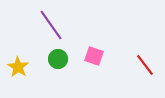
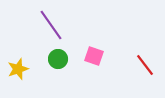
yellow star: moved 2 px down; rotated 20 degrees clockwise
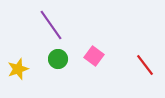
pink square: rotated 18 degrees clockwise
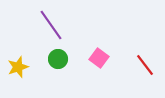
pink square: moved 5 px right, 2 px down
yellow star: moved 2 px up
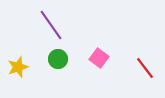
red line: moved 3 px down
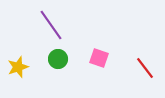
pink square: rotated 18 degrees counterclockwise
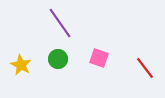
purple line: moved 9 px right, 2 px up
yellow star: moved 3 px right, 2 px up; rotated 25 degrees counterclockwise
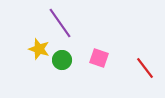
green circle: moved 4 px right, 1 px down
yellow star: moved 18 px right, 16 px up; rotated 10 degrees counterclockwise
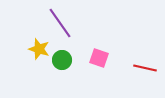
red line: rotated 40 degrees counterclockwise
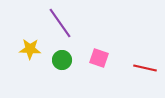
yellow star: moved 9 px left; rotated 15 degrees counterclockwise
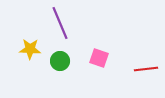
purple line: rotated 12 degrees clockwise
green circle: moved 2 px left, 1 px down
red line: moved 1 px right, 1 px down; rotated 20 degrees counterclockwise
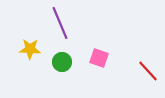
green circle: moved 2 px right, 1 px down
red line: moved 2 px right, 2 px down; rotated 55 degrees clockwise
